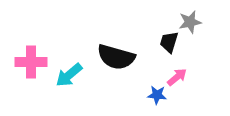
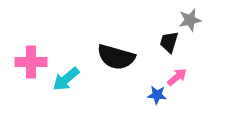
gray star: moved 2 px up
cyan arrow: moved 3 px left, 4 px down
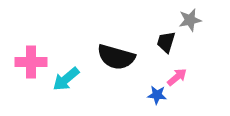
black trapezoid: moved 3 px left
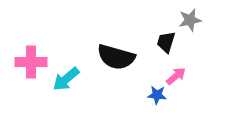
pink arrow: moved 1 px left, 1 px up
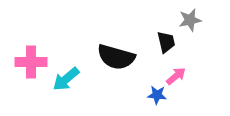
black trapezoid: rotated 150 degrees clockwise
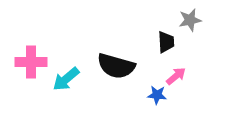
black trapezoid: rotated 10 degrees clockwise
black semicircle: moved 9 px down
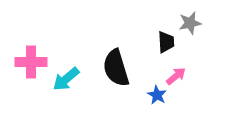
gray star: moved 3 px down
black semicircle: moved 2 px down; rotated 57 degrees clockwise
blue star: rotated 24 degrees clockwise
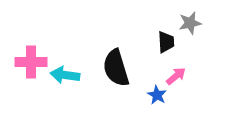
cyan arrow: moved 1 px left, 4 px up; rotated 48 degrees clockwise
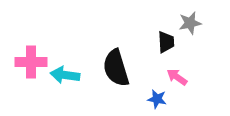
pink arrow: moved 1 px right, 1 px down; rotated 105 degrees counterclockwise
blue star: moved 4 px down; rotated 18 degrees counterclockwise
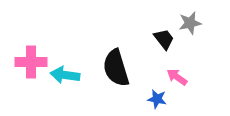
black trapezoid: moved 2 px left, 3 px up; rotated 35 degrees counterclockwise
